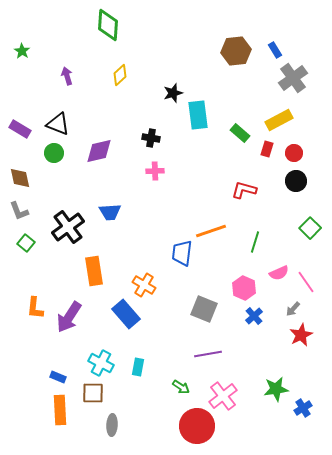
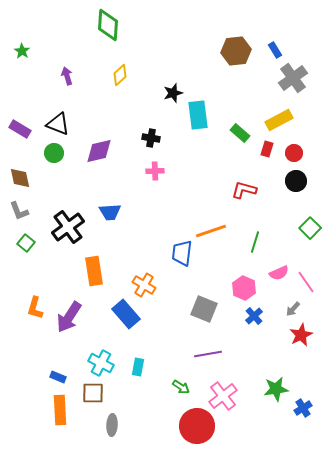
orange L-shape at (35, 308): rotated 10 degrees clockwise
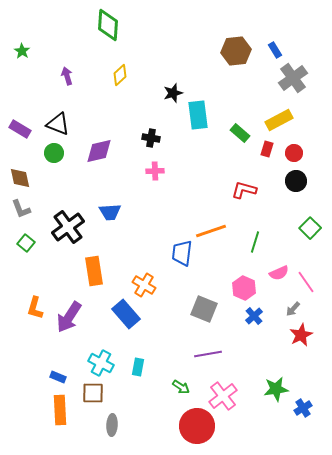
gray L-shape at (19, 211): moved 2 px right, 2 px up
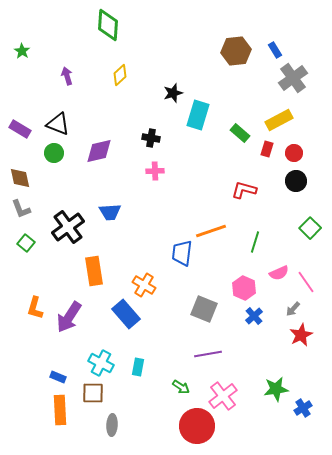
cyan rectangle at (198, 115): rotated 24 degrees clockwise
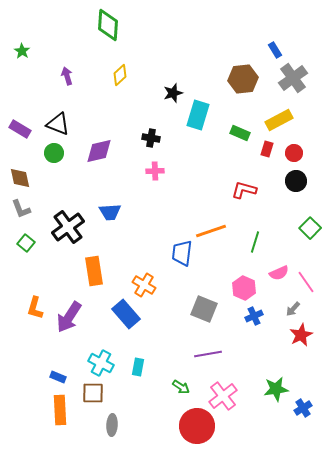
brown hexagon at (236, 51): moved 7 px right, 28 px down
green rectangle at (240, 133): rotated 18 degrees counterclockwise
blue cross at (254, 316): rotated 18 degrees clockwise
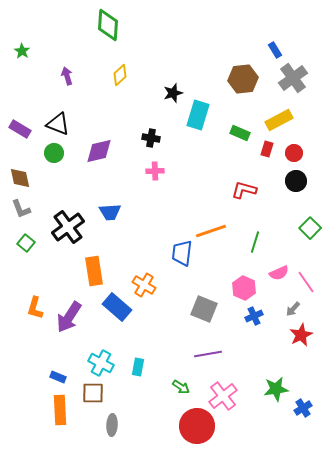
blue rectangle at (126, 314): moved 9 px left, 7 px up; rotated 8 degrees counterclockwise
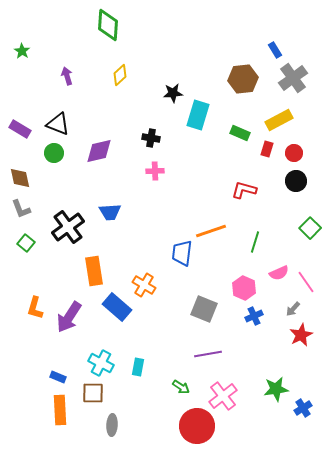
black star at (173, 93): rotated 12 degrees clockwise
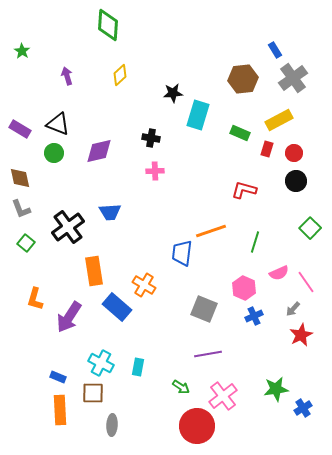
orange L-shape at (35, 308): moved 9 px up
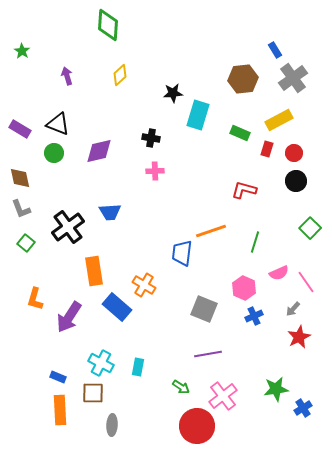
red star at (301, 335): moved 2 px left, 2 px down
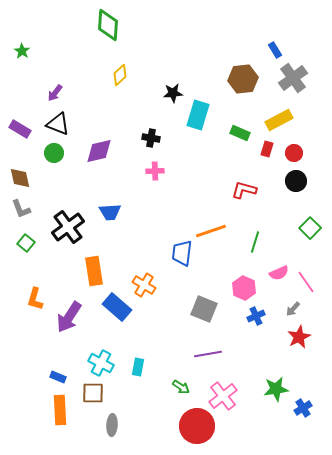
purple arrow at (67, 76): moved 12 px left, 17 px down; rotated 126 degrees counterclockwise
blue cross at (254, 316): moved 2 px right
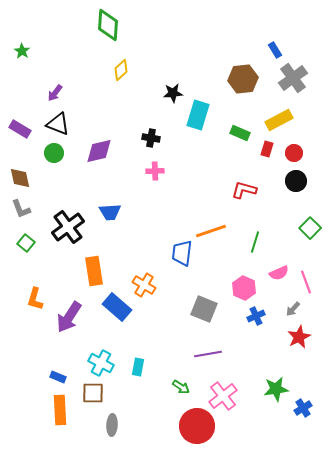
yellow diamond at (120, 75): moved 1 px right, 5 px up
pink line at (306, 282): rotated 15 degrees clockwise
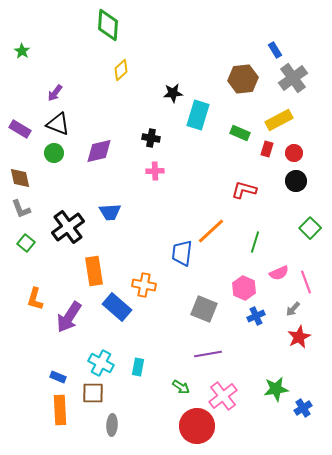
orange line at (211, 231): rotated 24 degrees counterclockwise
orange cross at (144, 285): rotated 20 degrees counterclockwise
